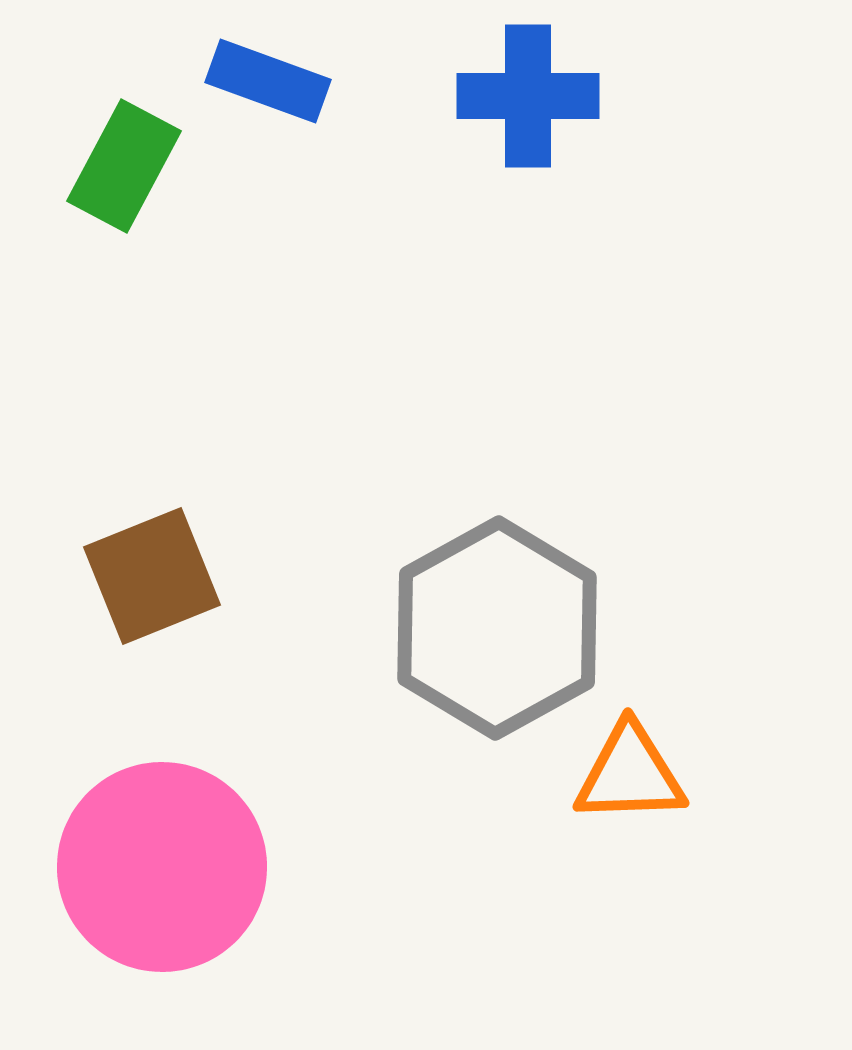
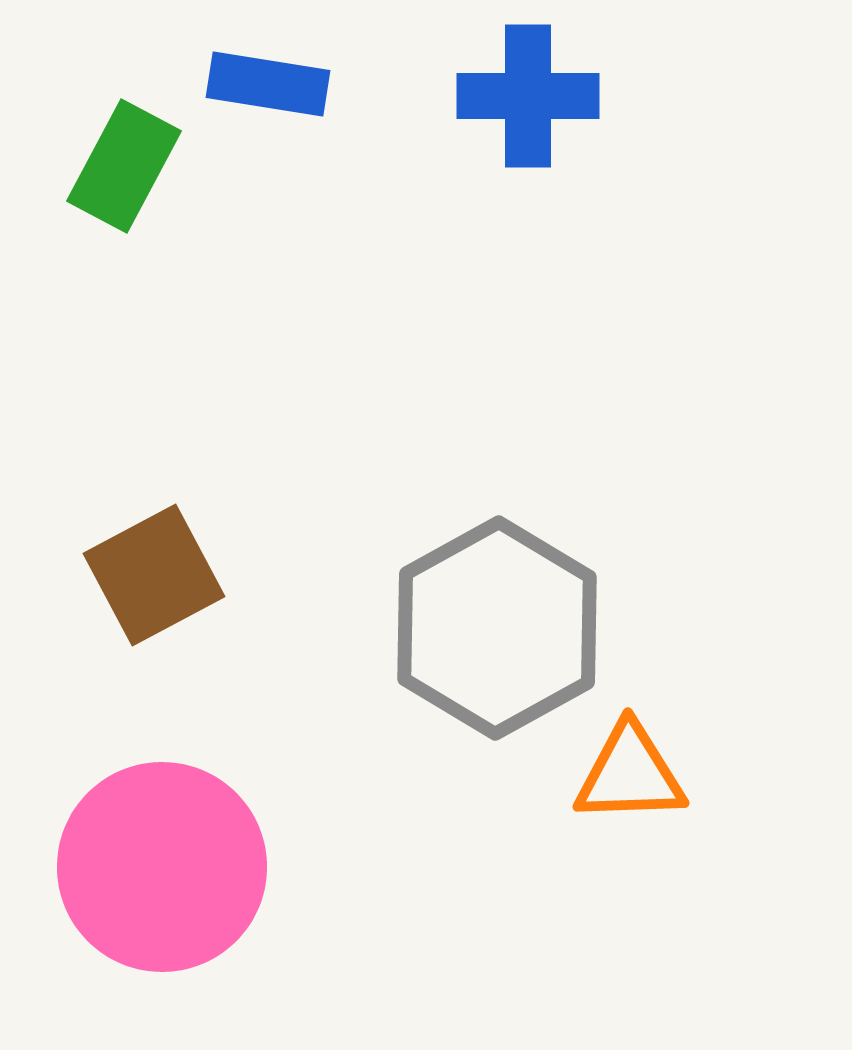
blue rectangle: moved 3 px down; rotated 11 degrees counterclockwise
brown square: moved 2 px right, 1 px up; rotated 6 degrees counterclockwise
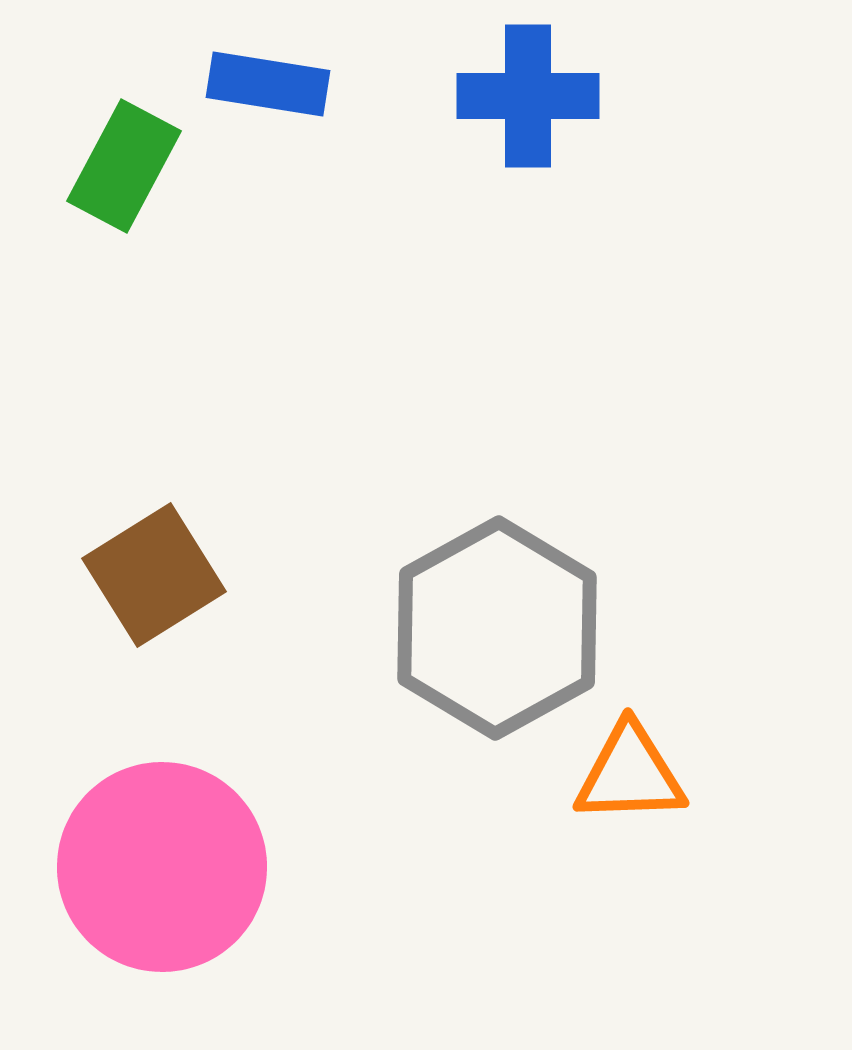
brown square: rotated 4 degrees counterclockwise
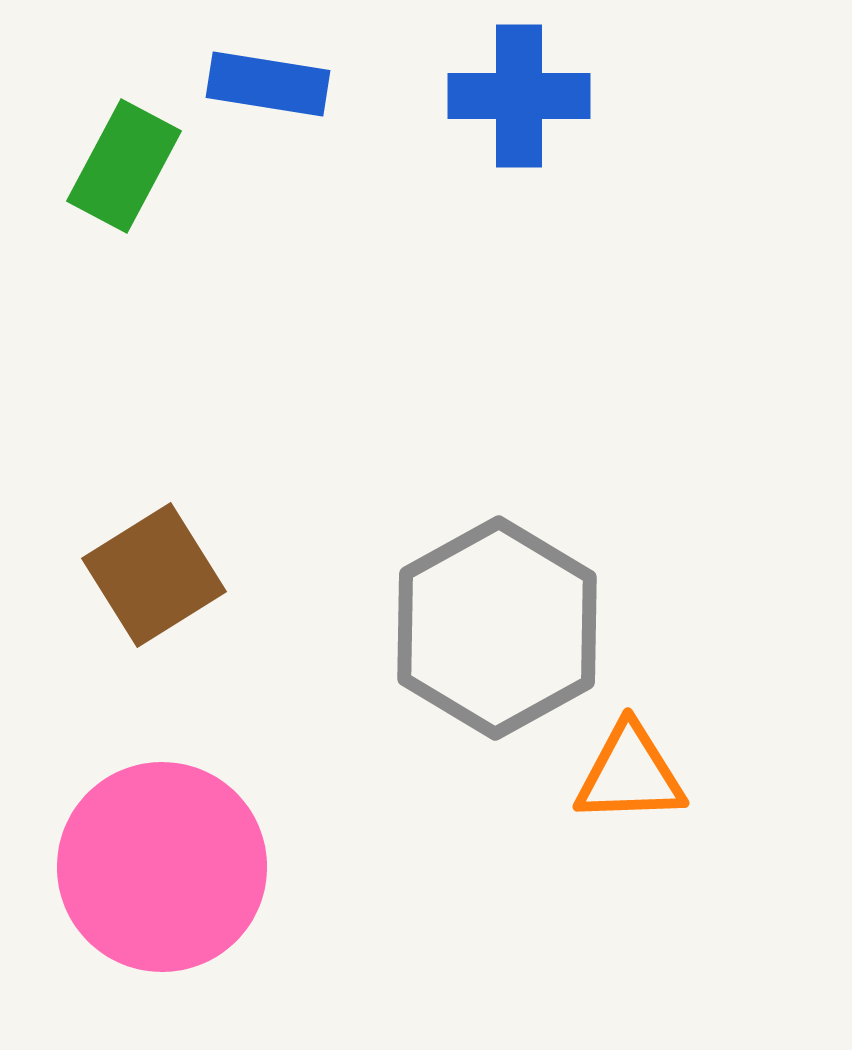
blue cross: moved 9 px left
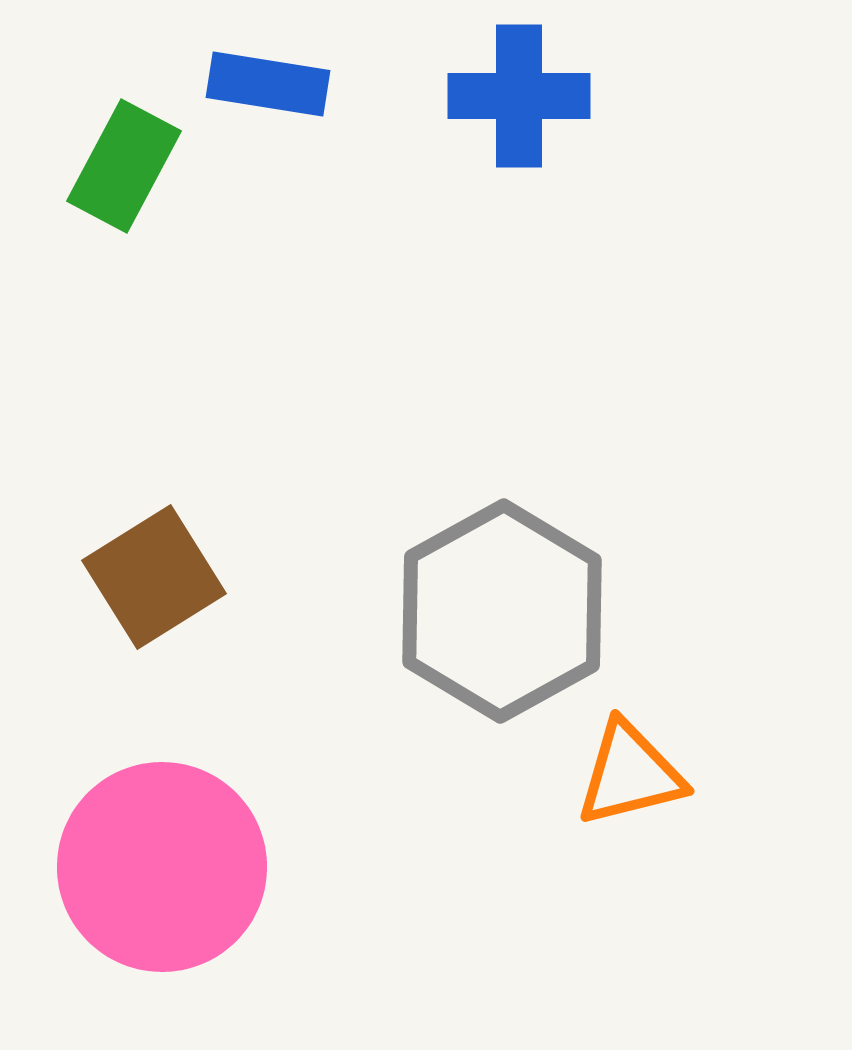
brown square: moved 2 px down
gray hexagon: moved 5 px right, 17 px up
orange triangle: rotated 12 degrees counterclockwise
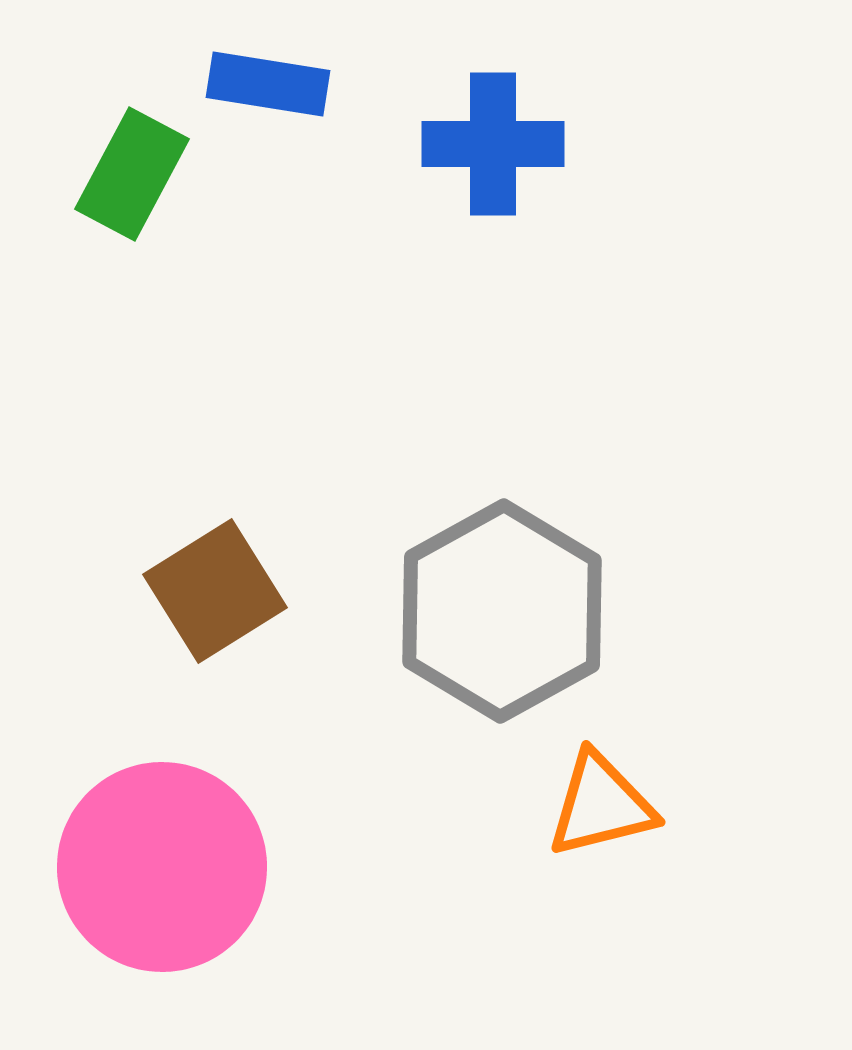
blue cross: moved 26 px left, 48 px down
green rectangle: moved 8 px right, 8 px down
brown square: moved 61 px right, 14 px down
orange triangle: moved 29 px left, 31 px down
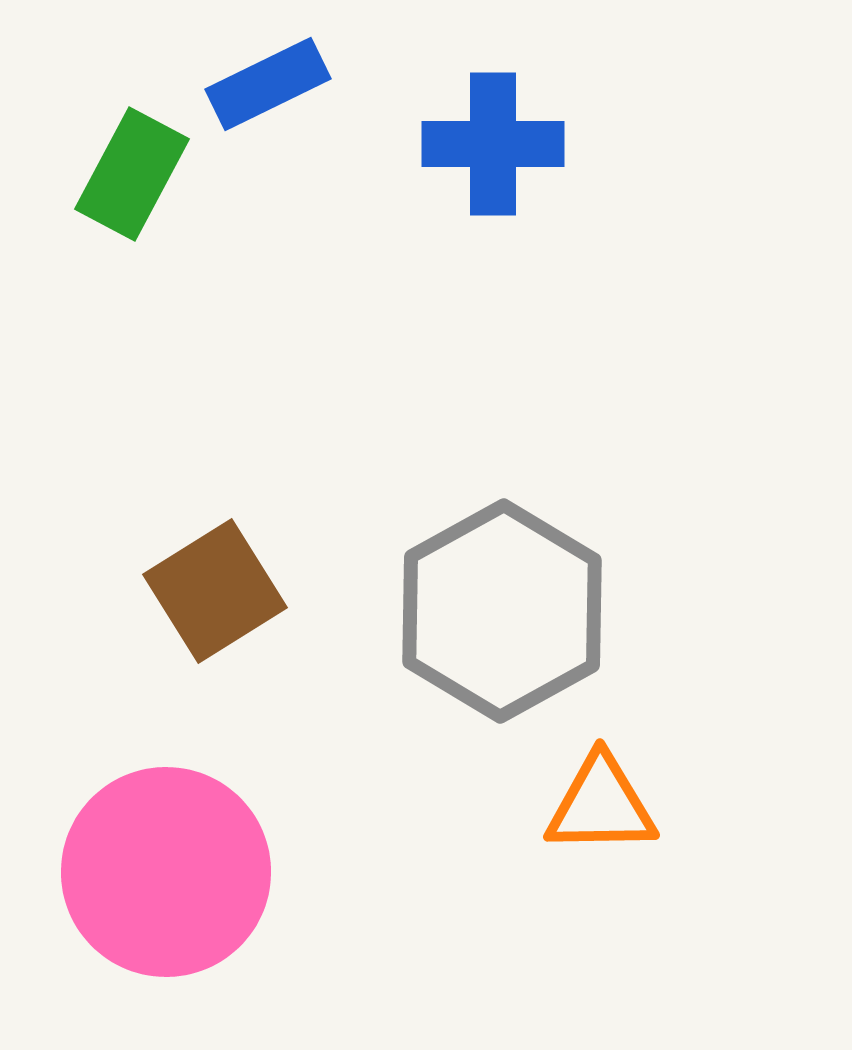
blue rectangle: rotated 35 degrees counterclockwise
orange triangle: rotated 13 degrees clockwise
pink circle: moved 4 px right, 5 px down
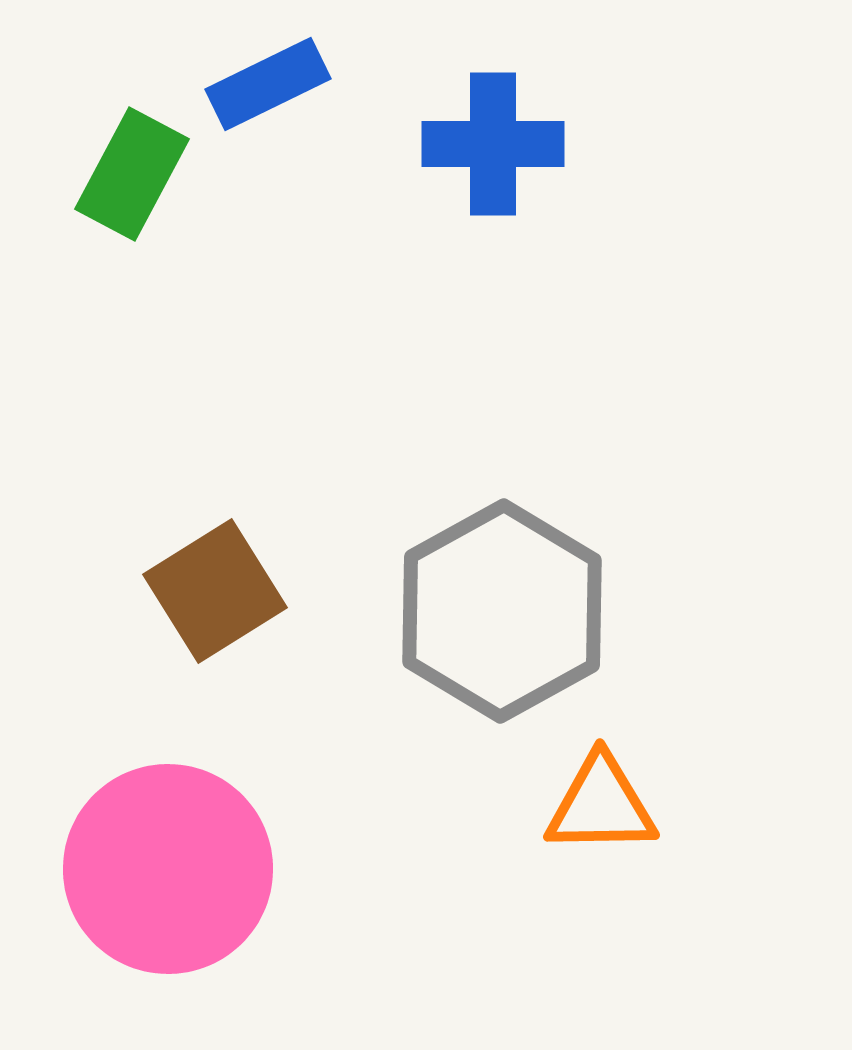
pink circle: moved 2 px right, 3 px up
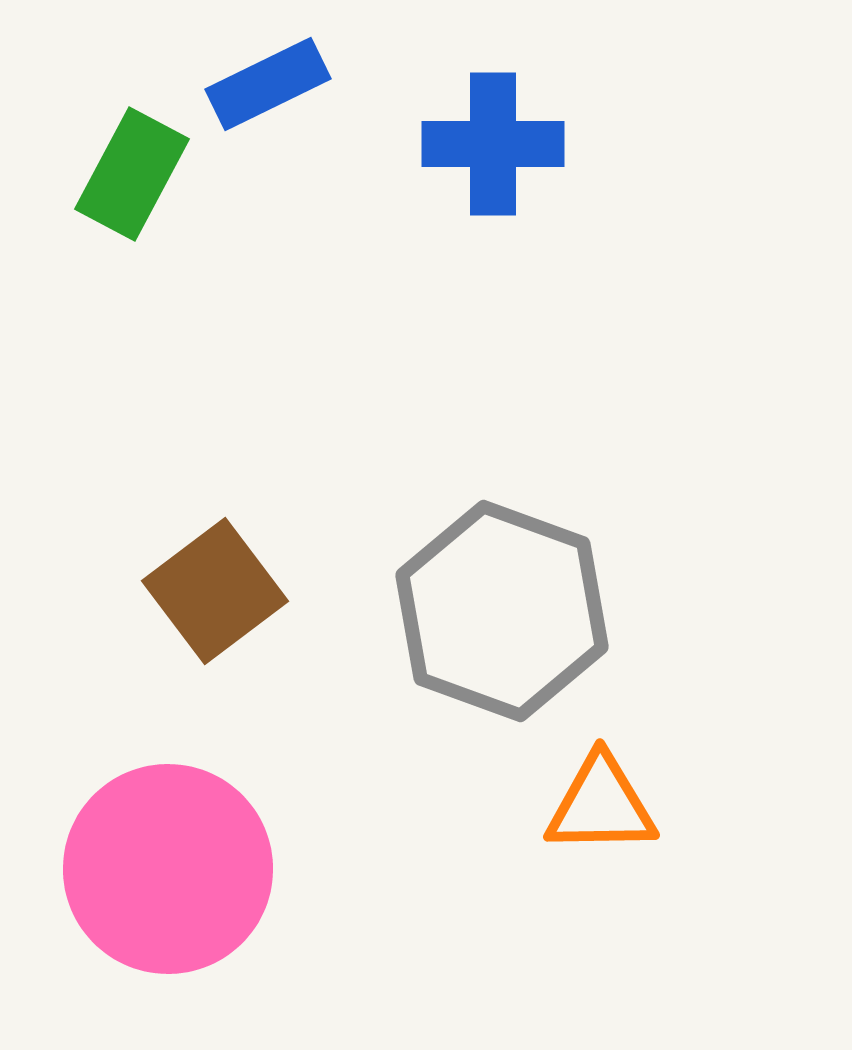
brown square: rotated 5 degrees counterclockwise
gray hexagon: rotated 11 degrees counterclockwise
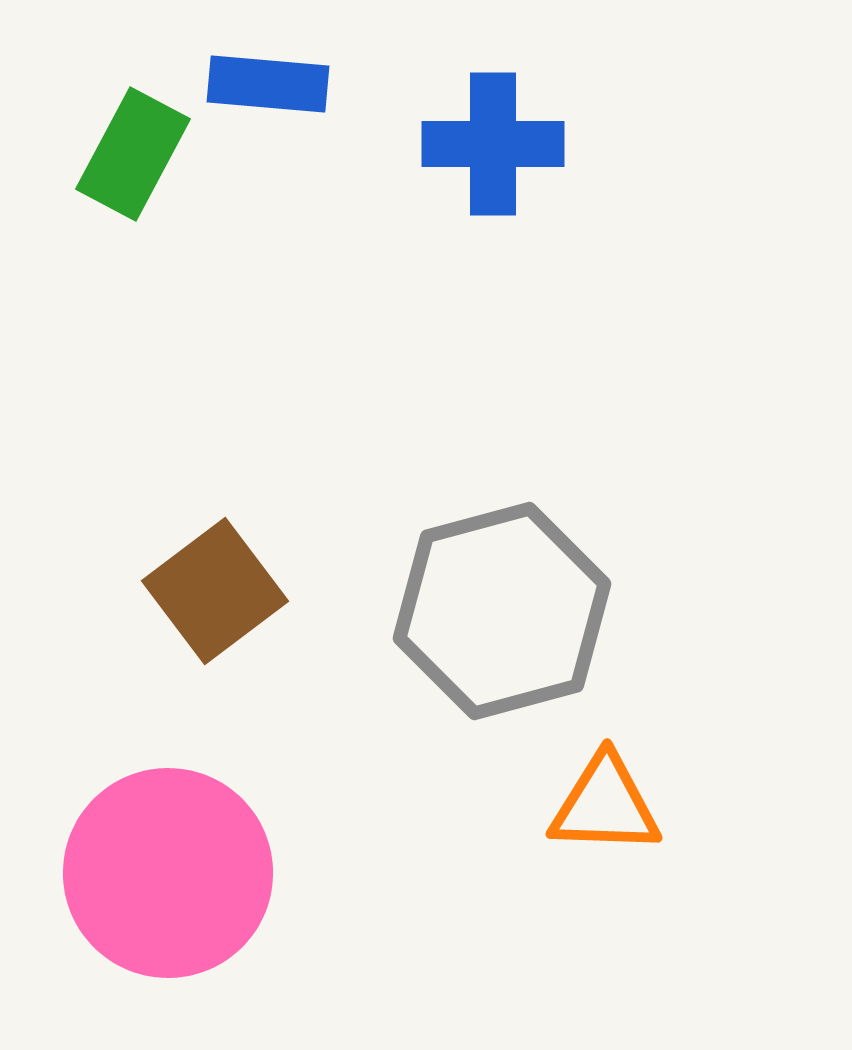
blue rectangle: rotated 31 degrees clockwise
green rectangle: moved 1 px right, 20 px up
gray hexagon: rotated 25 degrees clockwise
orange triangle: moved 4 px right; rotated 3 degrees clockwise
pink circle: moved 4 px down
